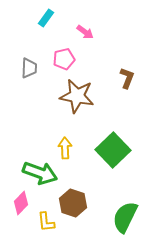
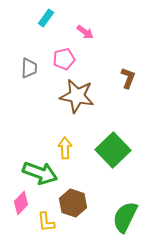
brown L-shape: moved 1 px right
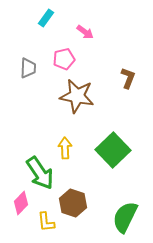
gray trapezoid: moved 1 px left
green arrow: rotated 36 degrees clockwise
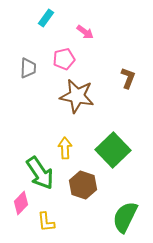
brown hexagon: moved 10 px right, 18 px up
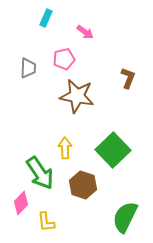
cyan rectangle: rotated 12 degrees counterclockwise
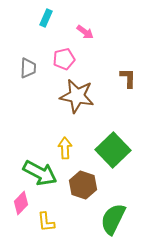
brown L-shape: rotated 20 degrees counterclockwise
green arrow: rotated 28 degrees counterclockwise
green semicircle: moved 12 px left, 2 px down
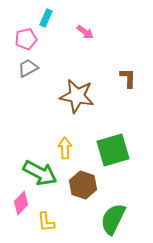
pink pentagon: moved 38 px left, 20 px up
gray trapezoid: rotated 120 degrees counterclockwise
green square: rotated 28 degrees clockwise
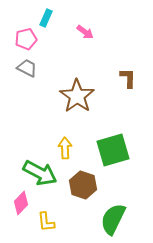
gray trapezoid: moved 1 px left; rotated 55 degrees clockwise
brown star: rotated 24 degrees clockwise
